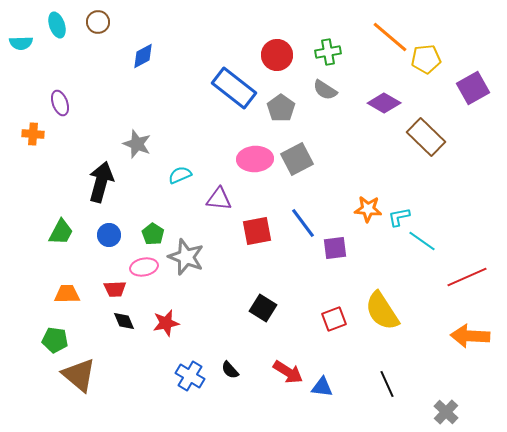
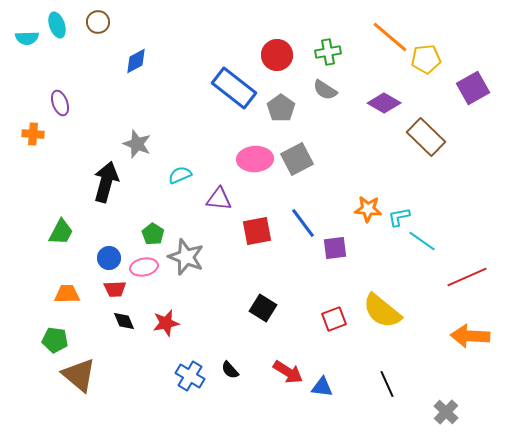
cyan semicircle at (21, 43): moved 6 px right, 5 px up
blue diamond at (143, 56): moved 7 px left, 5 px down
black arrow at (101, 182): moved 5 px right
blue circle at (109, 235): moved 23 px down
yellow semicircle at (382, 311): rotated 18 degrees counterclockwise
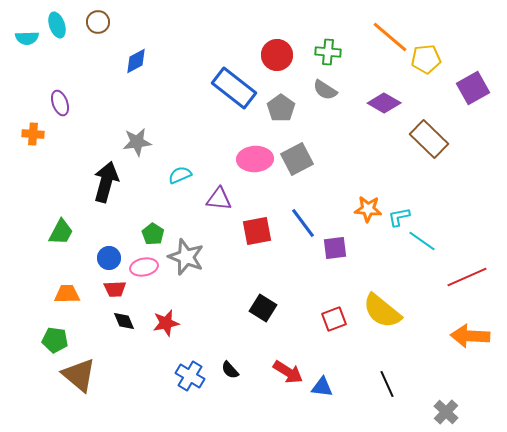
green cross at (328, 52): rotated 15 degrees clockwise
brown rectangle at (426, 137): moved 3 px right, 2 px down
gray star at (137, 144): moved 2 px up; rotated 28 degrees counterclockwise
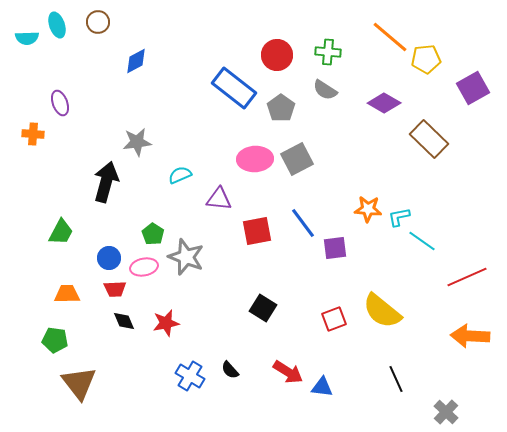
brown triangle at (79, 375): moved 8 px down; rotated 12 degrees clockwise
black line at (387, 384): moved 9 px right, 5 px up
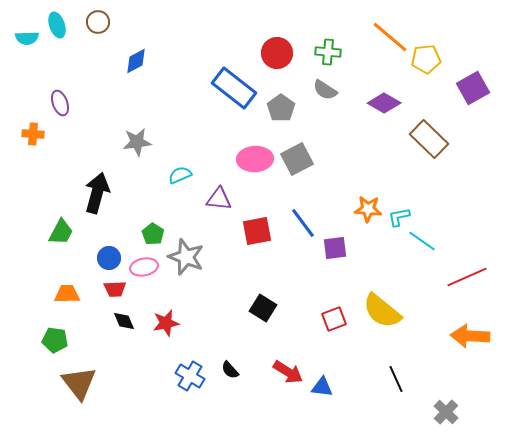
red circle at (277, 55): moved 2 px up
black arrow at (106, 182): moved 9 px left, 11 px down
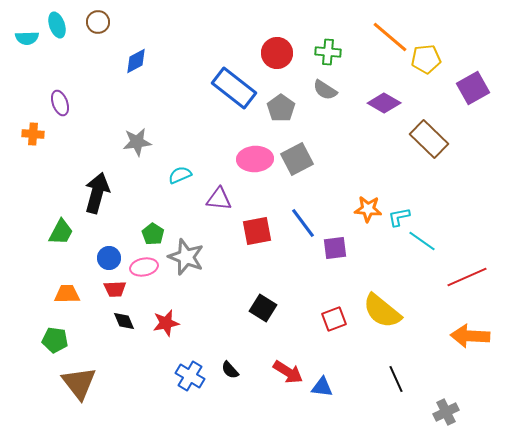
gray cross at (446, 412): rotated 20 degrees clockwise
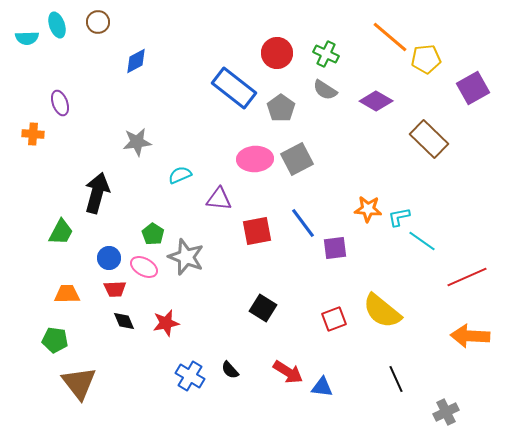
green cross at (328, 52): moved 2 px left, 2 px down; rotated 20 degrees clockwise
purple diamond at (384, 103): moved 8 px left, 2 px up
pink ellipse at (144, 267): rotated 40 degrees clockwise
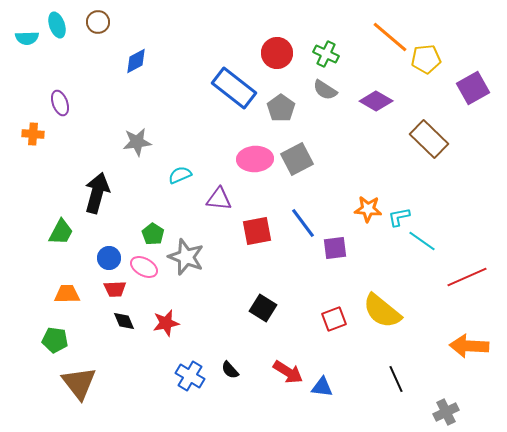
orange arrow at (470, 336): moved 1 px left, 10 px down
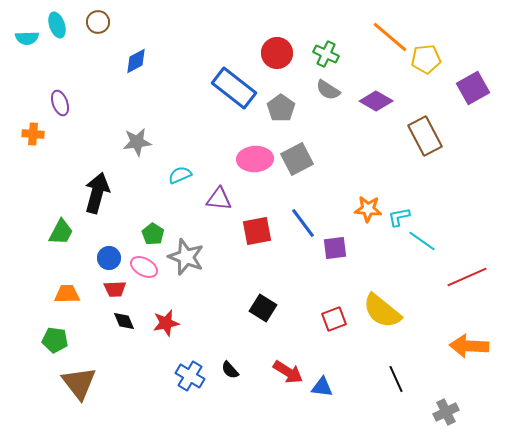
gray semicircle at (325, 90): moved 3 px right
brown rectangle at (429, 139): moved 4 px left, 3 px up; rotated 18 degrees clockwise
